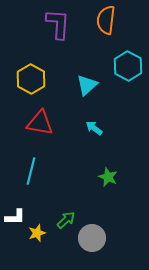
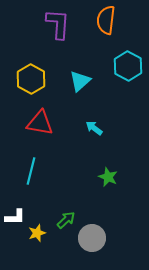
cyan triangle: moved 7 px left, 4 px up
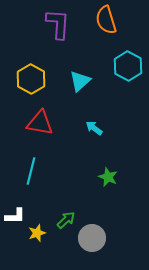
orange semicircle: rotated 24 degrees counterclockwise
white L-shape: moved 1 px up
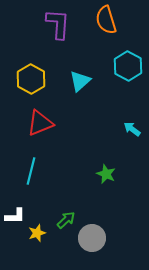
red triangle: rotated 32 degrees counterclockwise
cyan arrow: moved 38 px right, 1 px down
green star: moved 2 px left, 3 px up
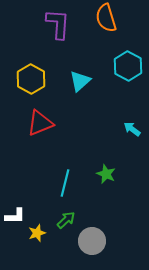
orange semicircle: moved 2 px up
cyan line: moved 34 px right, 12 px down
gray circle: moved 3 px down
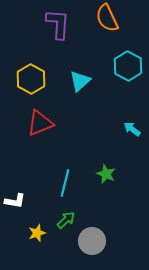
orange semicircle: moved 1 px right; rotated 8 degrees counterclockwise
white L-shape: moved 15 px up; rotated 10 degrees clockwise
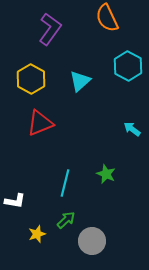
purple L-shape: moved 8 px left, 5 px down; rotated 32 degrees clockwise
yellow star: moved 1 px down
